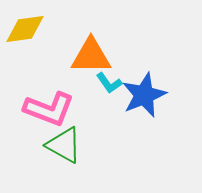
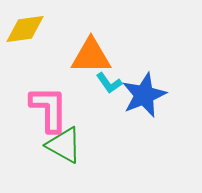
pink L-shape: rotated 111 degrees counterclockwise
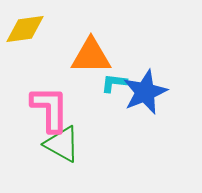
cyan L-shape: moved 5 px right; rotated 132 degrees clockwise
blue star: moved 1 px right, 3 px up
pink L-shape: moved 1 px right
green triangle: moved 2 px left, 1 px up
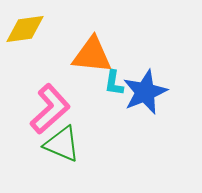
orange triangle: moved 1 px right, 1 px up; rotated 6 degrees clockwise
cyan L-shape: rotated 88 degrees counterclockwise
pink L-shape: rotated 48 degrees clockwise
green triangle: rotated 6 degrees counterclockwise
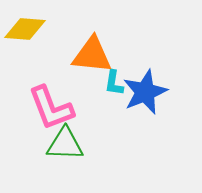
yellow diamond: rotated 12 degrees clockwise
pink L-shape: moved 1 px right, 1 px up; rotated 111 degrees clockwise
green triangle: moved 3 px right; rotated 21 degrees counterclockwise
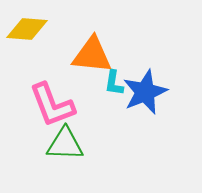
yellow diamond: moved 2 px right
pink L-shape: moved 1 px right, 3 px up
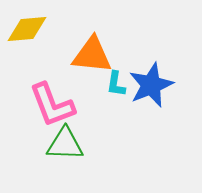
yellow diamond: rotated 9 degrees counterclockwise
cyan L-shape: moved 2 px right, 1 px down
blue star: moved 6 px right, 7 px up
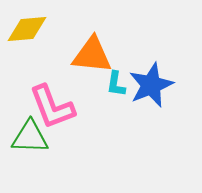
pink L-shape: moved 2 px down
green triangle: moved 35 px left, 7 px up
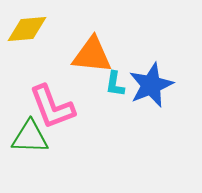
cyan L-shape: moved 1 px left
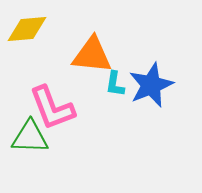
pink L-shape: moved 1 px down
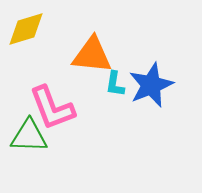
yellow diamond: moved 1 px left; rotated 12 degrees counterclockwise
green triangle: moved 1 px left, 1 px up
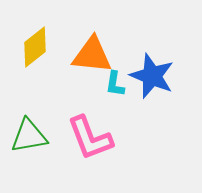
yellow diamond: moved 9 px right, 18 px down; rotated 21 degrees counterclockwise
blue star: moved 1 px right, 9 px up; rotated 27 degrees counterclockwise
pink L-shape: moved 38 px right, 30 px down
green triangle: rotated 12 degrees counterclockwise
